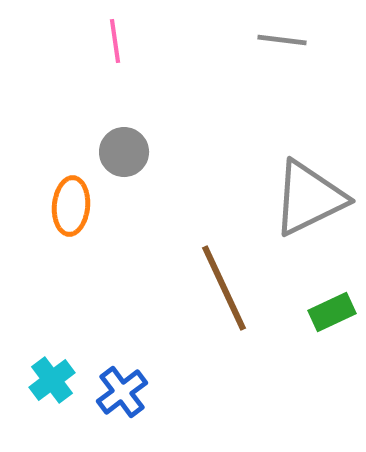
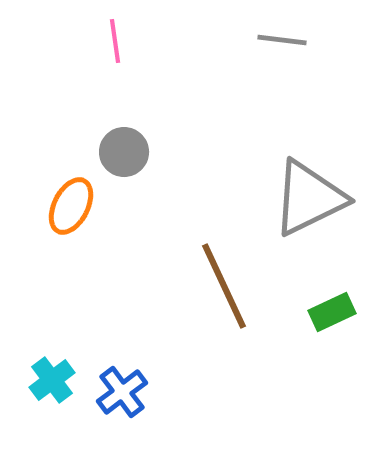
orange ellipse: rotated 22 degrees clockwise
brown line: moved 2 px up
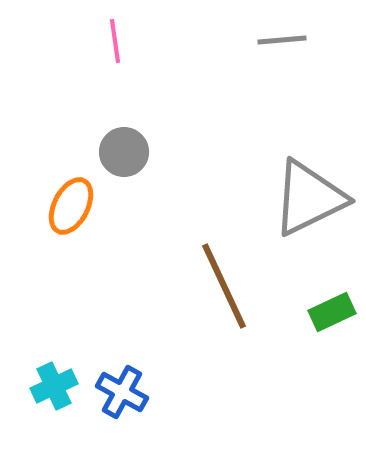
gray line: rotated 12 degrees counterclockwise
cyan cross: moved 2 px right, 6 px down; rotated 12 degrees clockwise
blue cross: rotated 24 degrees counterclockwise
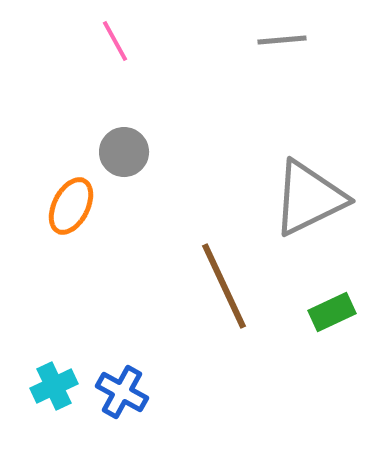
pink line: rotated 21 degrees counterclockwise
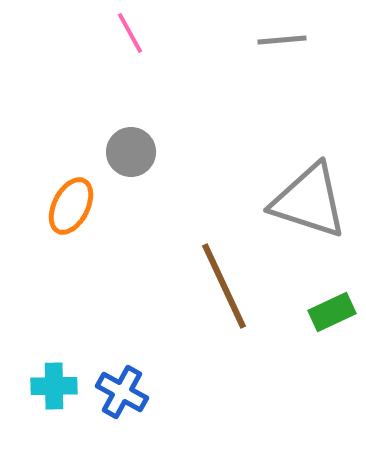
pink line: moved 15 px right, 8 px up
gray circle: moved 7 px right
gray triangle: moved 3 px down; rotated 44 degrees clockwise
cyan cross: rotated 24 degrees clockwise
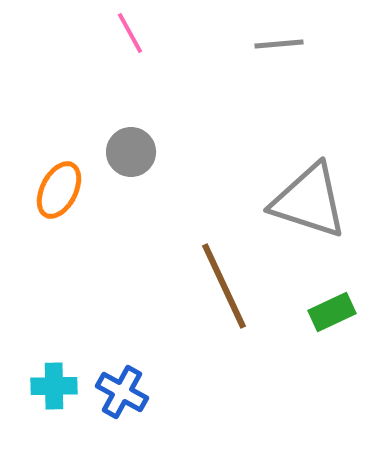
gray line: moved 3 px left, 4 px down
orange ellipse: moved 12 px left, 16 px up
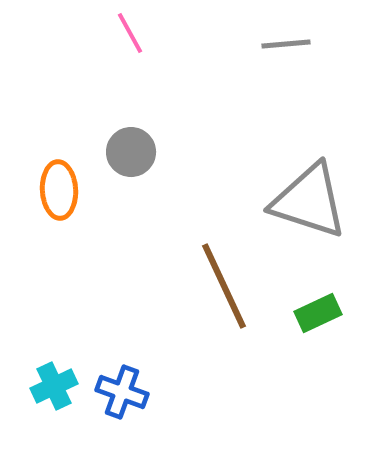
gray line: moved 7 px right
orange ellipse: rotated 30 degrees counterclockwise
green rectangle: moved 14 px left, 1 px down
cyan cross: rotated 24 degrees counterclockwise
blue cross: rotated 9 degrees counterclockwise
